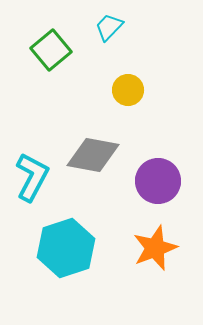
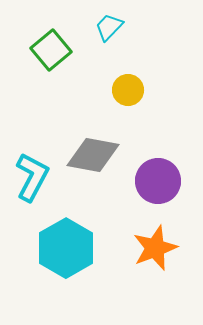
cyan hexagon: rotated 12 degrees counterclockwise
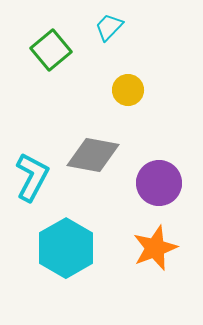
purple circle: moved 1 px right, 2 px down
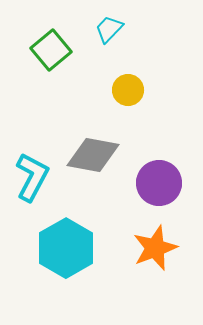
cyan trapezoid: moved 2 px down
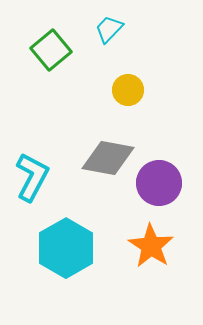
gray diamond: moved 15 px right, 3 px down
orange star: moved 4 px left, 2 px up; rotated 18 degrees counterclockwise
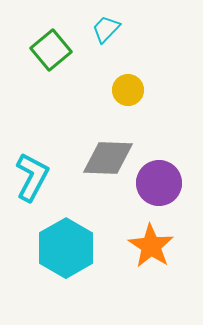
cyan trapezoid: moved 3 px left
gray diamond: rotated 8 degrees counterclockwise
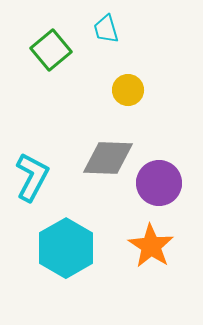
cyan trapezoid: rotated 60 degrees counterclockwise
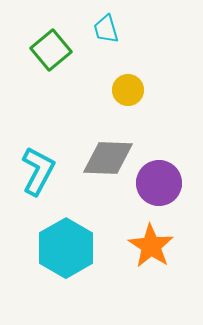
cyan L-shape: moved 6 px right, 6 px up
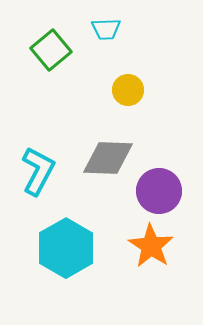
cyan trapezoid: rotated 76 degrees counterclockwise
purple circle: moved 8 px down
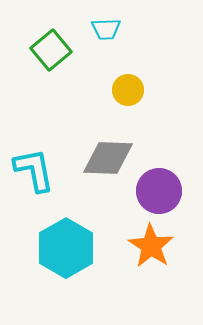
cyan L-shape: moved 4 px left, 1 px up; rotated 39 degrees counterclockwise
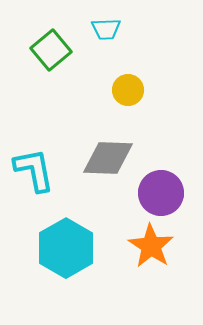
purple circle: moved 2 px right, 2 px down
